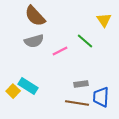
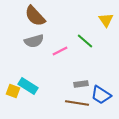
yellow triangle: moved 2 px right
yellow square: rotated 24 degrees counterclockwise
blue trapezoid: moved 2 px up; rotated 60 degrees counterclockwise
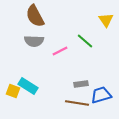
brown semicircle: rotated 15 degrees clockwise
gray semicircle: rotated 18 degrees clockwise
blue trapezoid: rotated 130 degrees clockwise
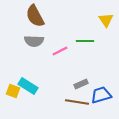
green line: rotated 42 degrees counterclockwise
gray rectangle: rotated 16 degrees counterclockwise
brown line: moved 1 px up
